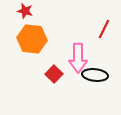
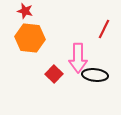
orange hexagon: moved 2 px left, 1 px up
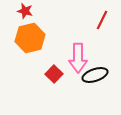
red line: moved 2 px left, 9 px up
orange hexagon: rotated 20 degrees counterclockwise
black ellipse: rotated 25 degrees counterclockwise
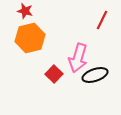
pink arrow: rotated 16 degrees clockwise
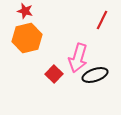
orange hexagon: moved 3 px left
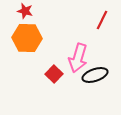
orange hexagon: rotated 16 degrees clockwise
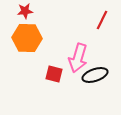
red star: rotated 21 degrees counterclockwise
red square: rotated 30 degrees counterclockwise
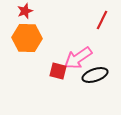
red star: rotated 14 degrees counterclockwise
pink arrow: rotated 40 degrees clockwise
red square: moved 4 px right, 3 px up
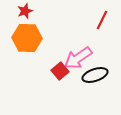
red square: moved 2 px right; rotated 36 degrees clockwise
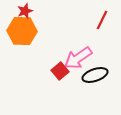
orange hexagon: moved 5 px left, 7 px up
